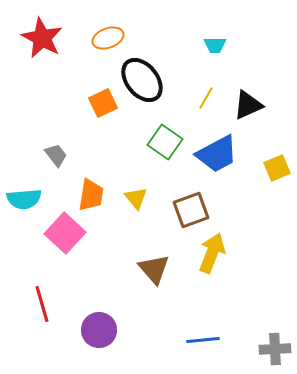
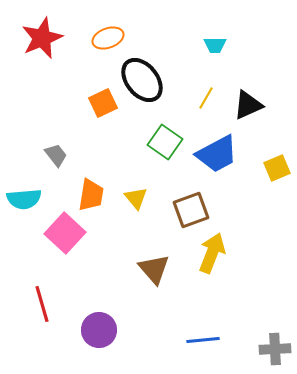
red star: rotated 21 degrees clockwise
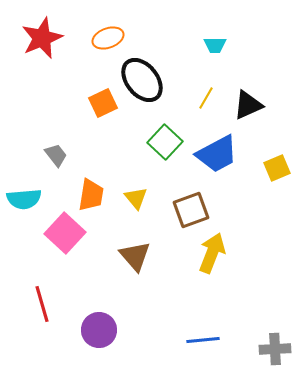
green square: rotated 8 degrees clockwise
brown triangle: moved 19 px left, 13 px up
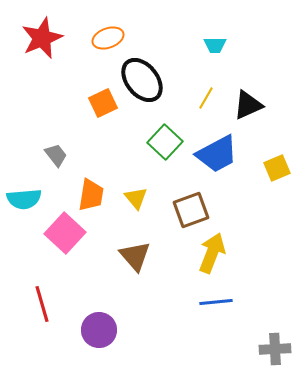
blue line: moved 13 px right, 38 px up
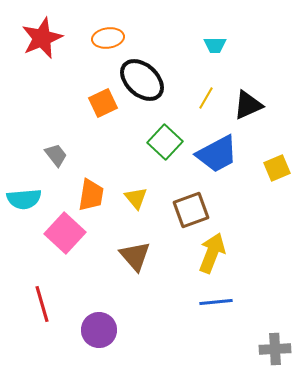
orange ellipse: rotated 12 degrees clockwise
black ellipse: rotated 9 degrees counterclockwise
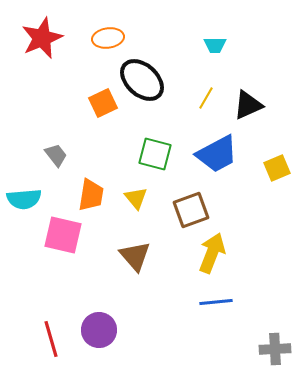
green square: moved 10 px left, 12 px down; rotated 28 degrees counterclockwise
pink square: moved 2 px left, 2 px down; rotated 30 degrees counterclockwise
red line: moved 9 px right, 35 px down
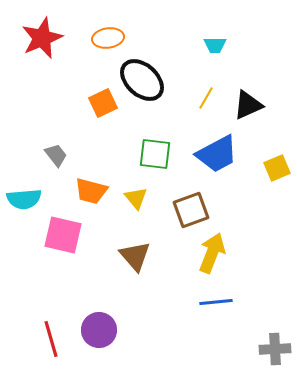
green square: rotated 8 degrees counterclockwise
orange trapezoid: moved 4 px up; rotated 96 degrees clockwise
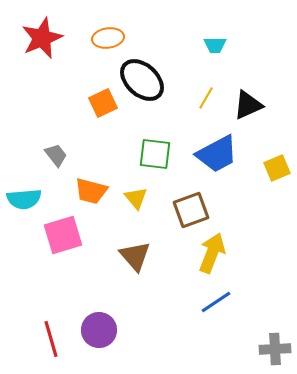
pink square: rotated 30 degrees counterclockwise
blue line: rotated 28 degrees counterclockwise
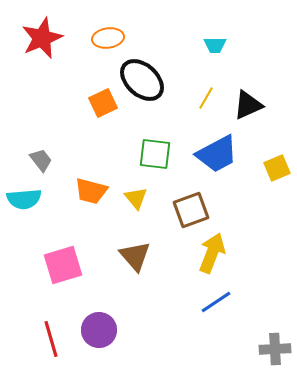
gray trapezoid: moved 15 px left, 5 px down
pink square: moved 30 px down
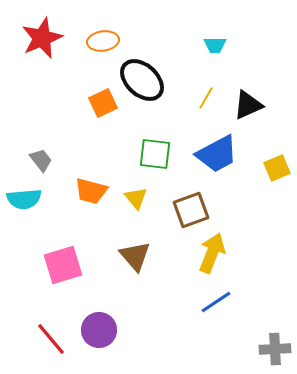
orange ellipse: moved 5 px left, 3 px down
red line: rotated 24 degrees counterclockwise
